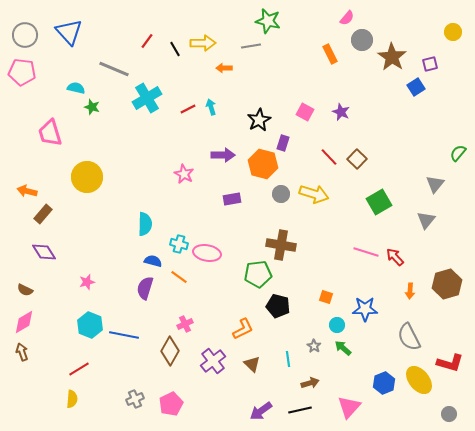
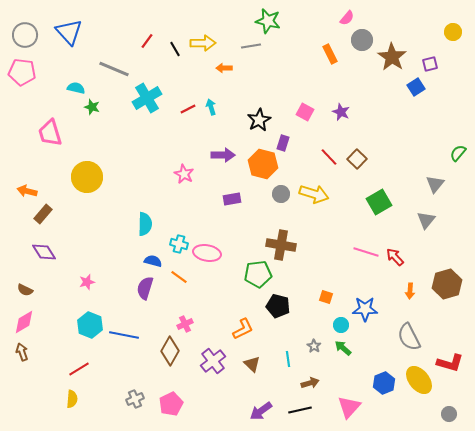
cyan circle at (337, 325): moved 4 px right
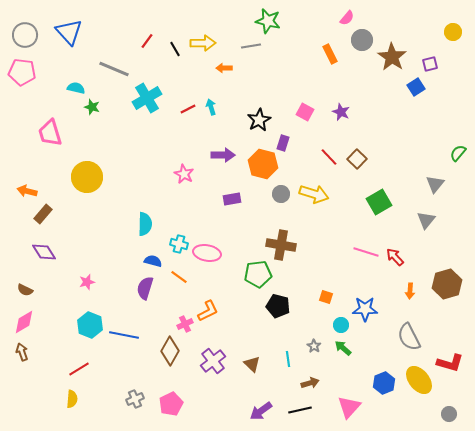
orange L-shape at (243, 329): moved 35 px left, 18 px up
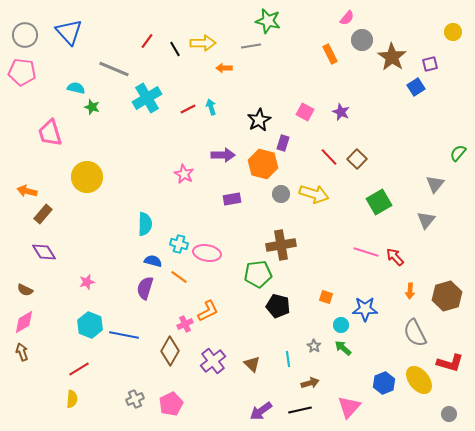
brown cross at (281, 245): rotated 20 degrees counterclockwise
brown hexagon at (447, 284): moved 12 px down
gray semicircle at (409, 337): moved 6 px right, 4 px up
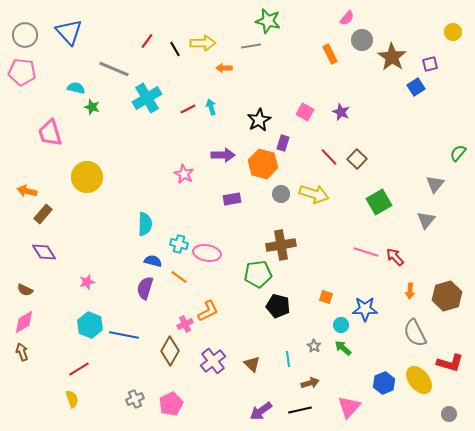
yellow semicircle at (72, 399): rotated 24 degrees counterclockwise
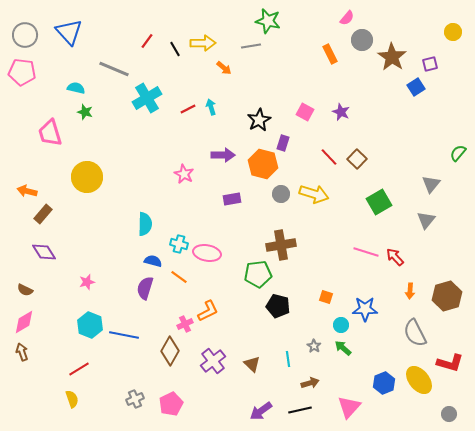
orange arrow at (224, 68): rotated 140 degrees counterclockwise
green star at (92, 107): moved 7 px left, 5 px down
gray triangle at (435, 184): moved 4 px left
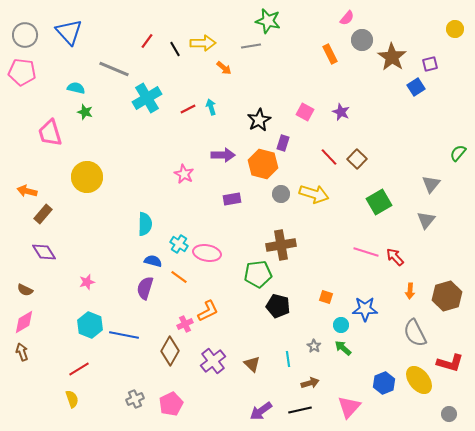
yellow circle at (453, 32): moved 2 px right, 3 px up
cyan cross at (179, 244): rotated 18 degrees clockwise
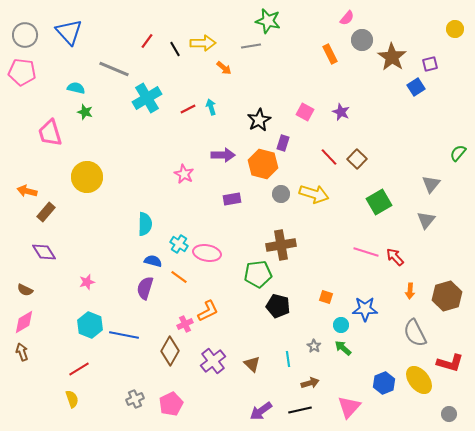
brown rectangle at (43, 214): moved 3 px right, 2 px up
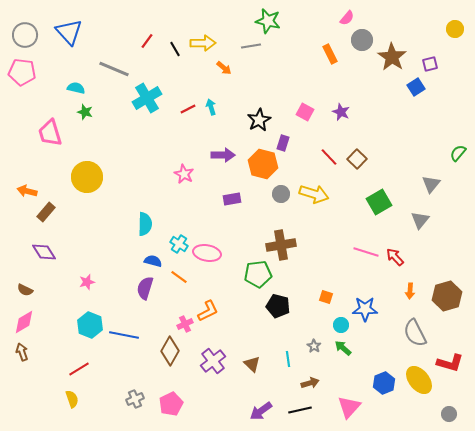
gray triangle at (426, 220): moved 6 px left
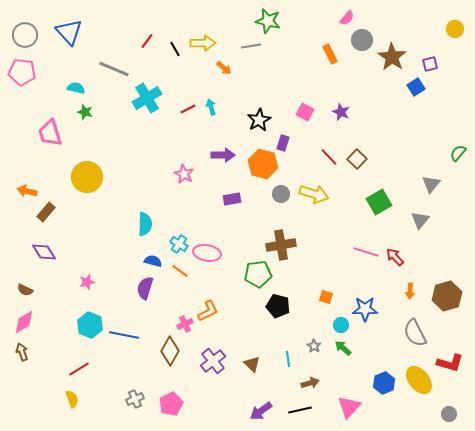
orange line at (179, 277): moved 1 px right, 6 px up
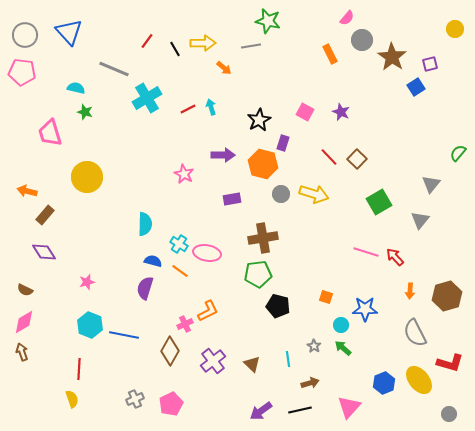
brown rectangle at (46, 212): moved 1 px left, 3 px down
brown cross at (281, 245): moved 18 px left, 7 px up
red line at (79, 369): rotated 55 degrees counterclockwise
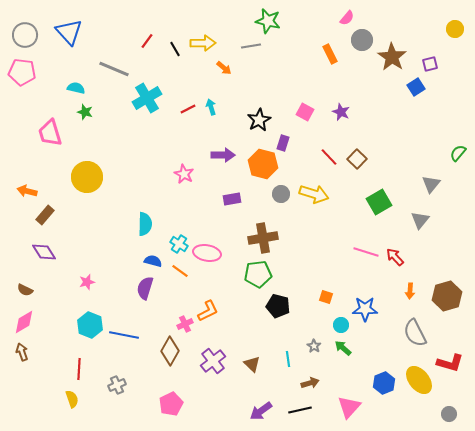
gray cross at (135, 399): moved 18 px left, 14 px up
